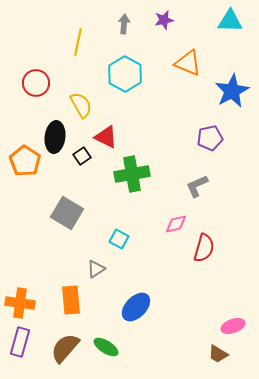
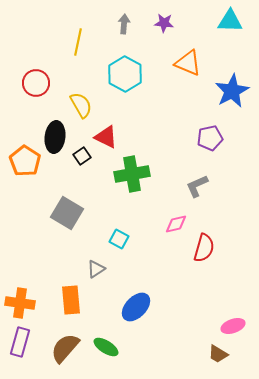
purple star: moved 3 px down; rotated 18 degrees clockwise
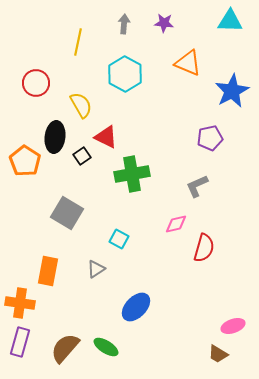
orange rectangle: moved 23 px left, 29 px up; rotated 16 degrees clockwise
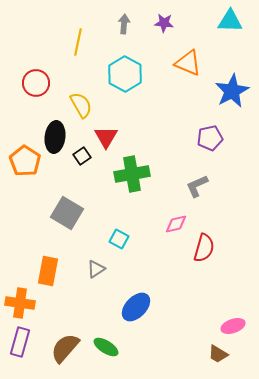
red triangle: rotated 35 degrees clockwise
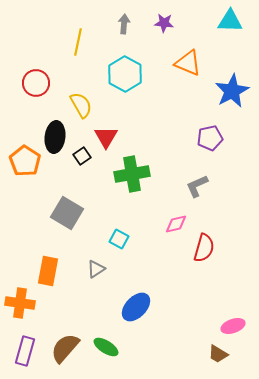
purple rectangle: moved 5 px right, 9 px down
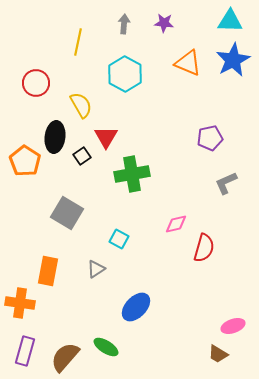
blue star: moved 1 px right, 31 px up
gray L-shape: moved 29 px right, 3 px up
brown semicircle: moved 9 px down
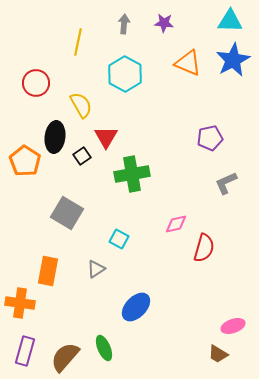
green ellipse: moved 2 px left, 1 px down; rotated 35 degrees clockwise
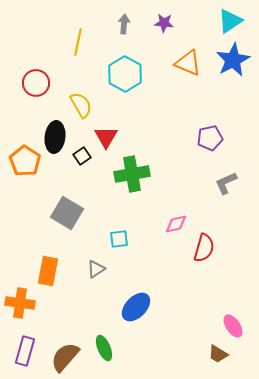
cyan triangle: rotated 36 degrees counterclockwise
cyan square: rotated 36 degrees counterclockwise
pink ellipse: rotated 75 degrees clockwise
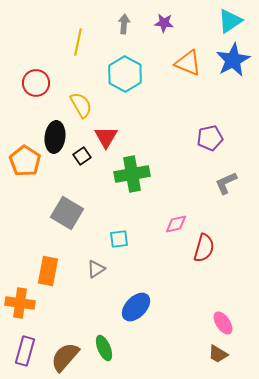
pink ellipse: moved 10 px left, 3 px up
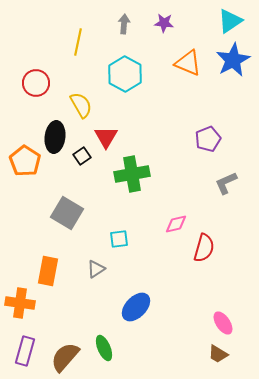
purple pentagon: moved 2 px left, 1 px down; rotated 10 degrees counterclockwise
